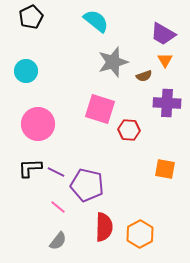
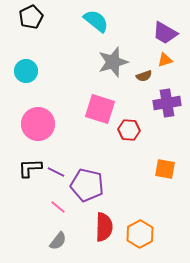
purple trapezoid: moved 2 px right, 1 px up
orange triangle: rotated 42 degrees clockwise
purple cross: rotated 12 degrees counterclockwise
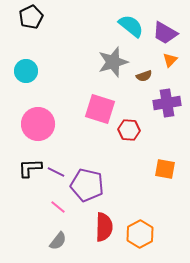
cyan semicircle: moved 35 px right, 5 px down
orange triangle: moved 5 px right; rotated 28 degrees counterclockwise
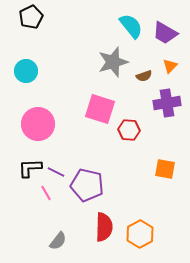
cyan semicircle: rotated 12 degrees clockwise
orange triangle: moved 6 px down
pink line: moved 12 px left, 14 px up; rotated 21 degrees clockwise
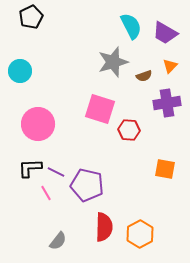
cyan semicircle: rotated 12 degrees clockwise
cyan circle: moved 6 px left
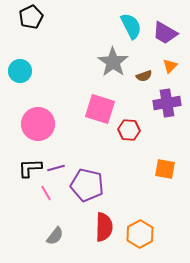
gray star: rotated 20 degrees counterclockwise
purple line: moved 4 px up; rotated 42 degrees counterclockwise
gray semicircle: moved 3 px left, 5 px up
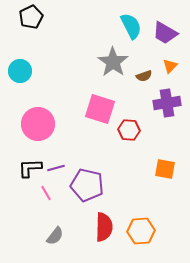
orange hexagon: moved 1 px right, 3 px up; rotated 24 degrees clockwise
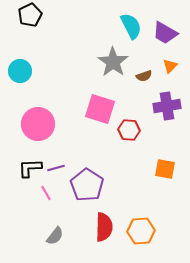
black pentagon: moved 1 px left, 2 px up
purple cross: moved 3 px down
purple pentagon: rotated 20 degrees clockwise
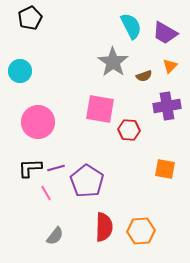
black pentagon: moved 3 px down
pink square: rotated 8 degrees counterclockwise
pink circle: moved 2 px up
purple pentagon: moved 4 px up
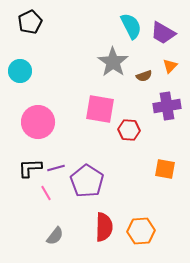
black pentagon: moved 4 px down
purple trapezoid: moved 2 px left
